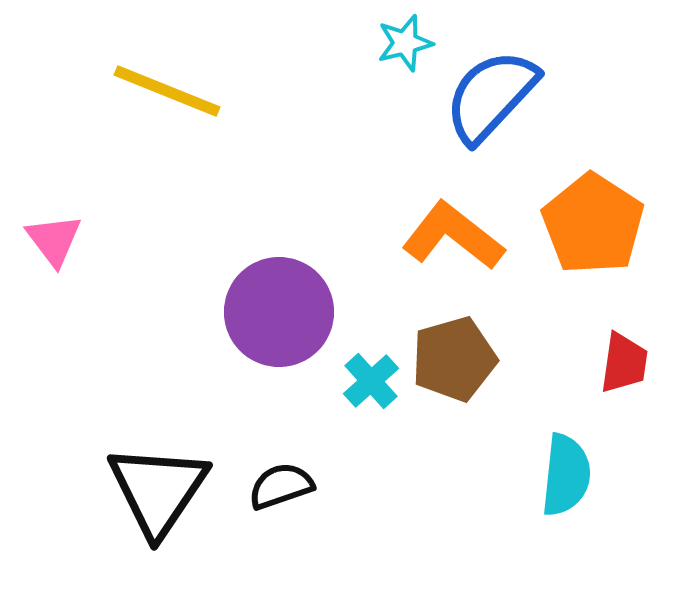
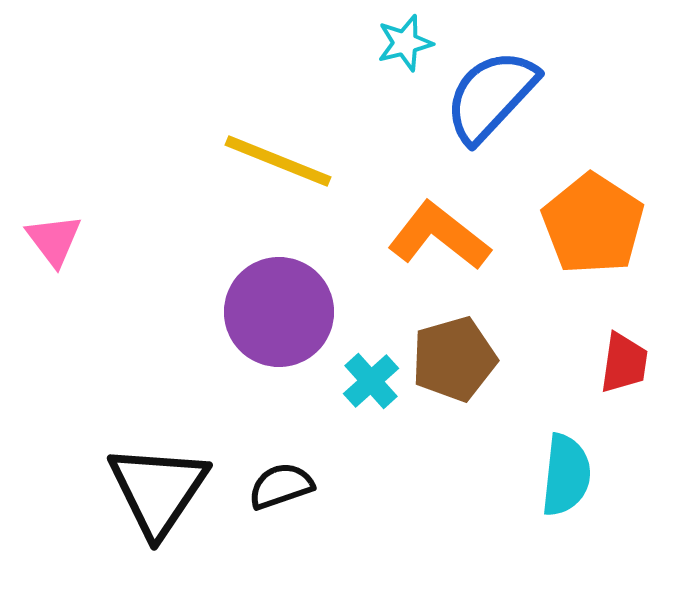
yellow line: moved 111 px right, 70 px down
orange L-shape: moved 14 px left
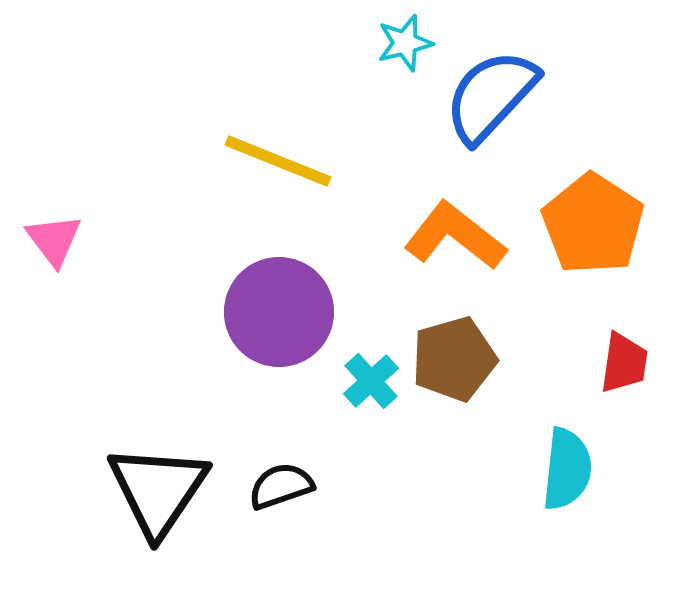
orange L-shape: moved 16 px right
cyan semicircle: moved 1 px right, 6 px up
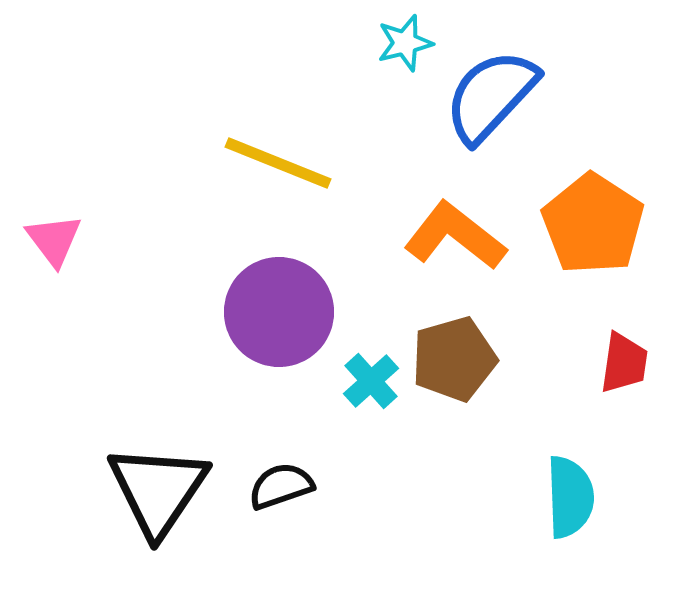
yellow line: moved 2 px down
cyan semicircle: moved 3 px right, 28 px down; rotated 8 degrees counterclockwise
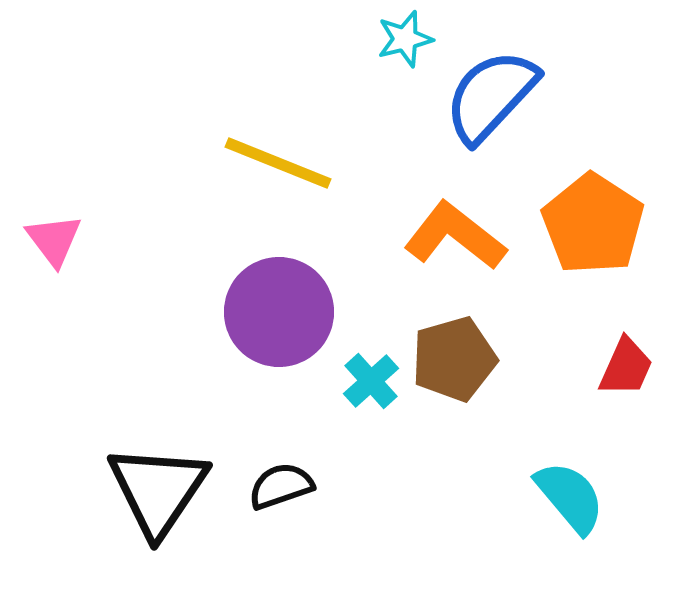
cyan star: moved 4 px up
red trapezoid: moved 2 px right, 4 px down; rotated 16 degrees clockwise
cyan semicircle: rotated 38 degrees counterclockwise
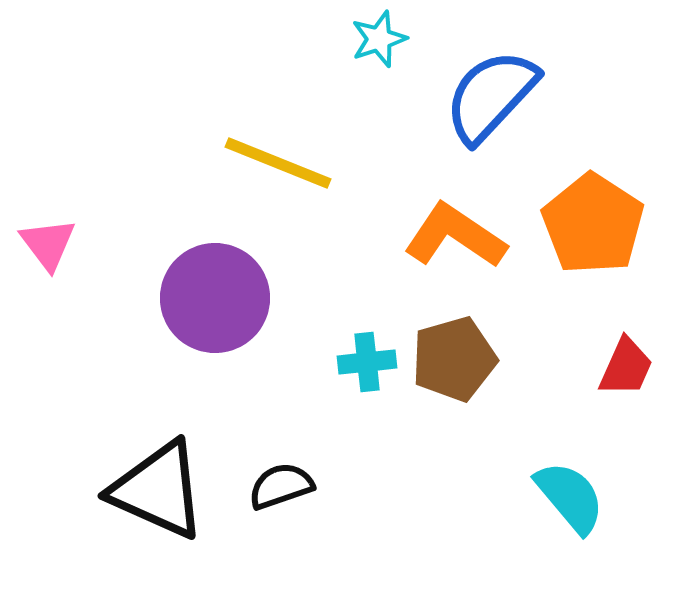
cyan star: moved 26 px left; rotated 4 degrees counterclockwise
orange L-shape: rotated 4 degrees counterclockwise
pink triangle: moved 6 px left, 4 px down
purple circle: moved 64 px left, 14 px up
cyan cross: moved 4 px left, 19 px up; rotated 36 degrees clockwise
black triangle: rotated 40 degrees counterclockwise
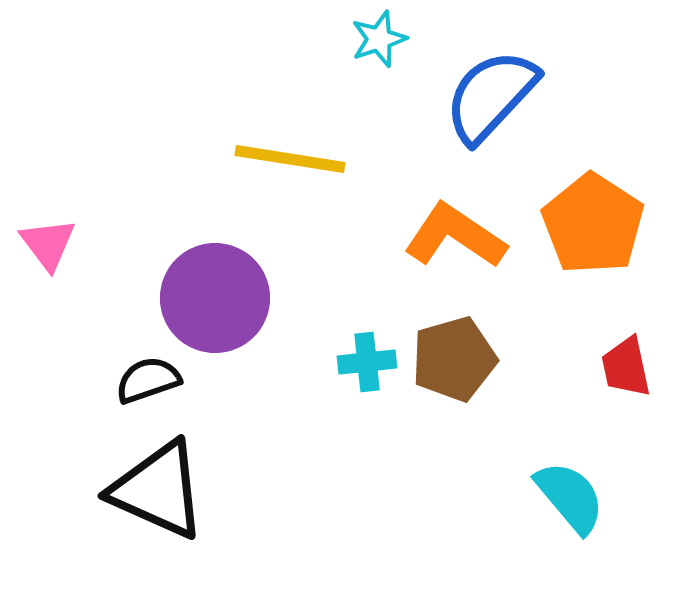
yellow line: moved 12 px right, 4 px up; rotated 13 degrees counterclockwise
red trapezoid: rotated 144 degrees clockwise
black semicircle: moved 133 px left, 106 px up
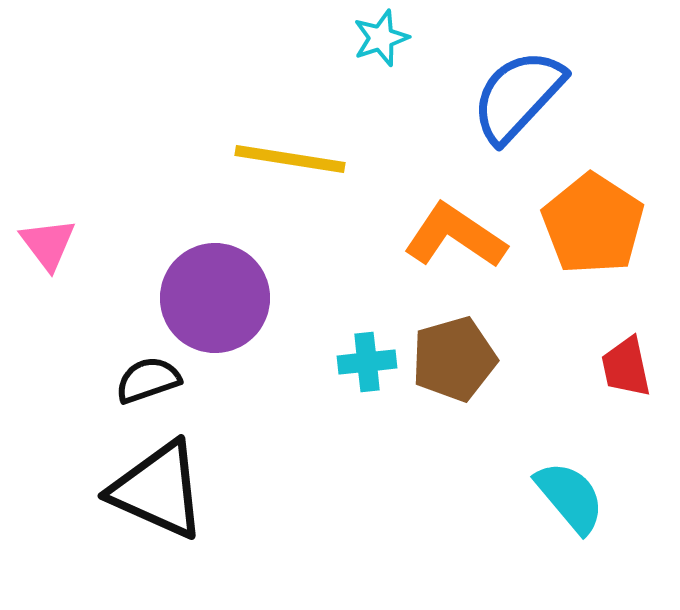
cyan star: moved 2 px right, 1 px up
blue semicircle: moved 27 px right
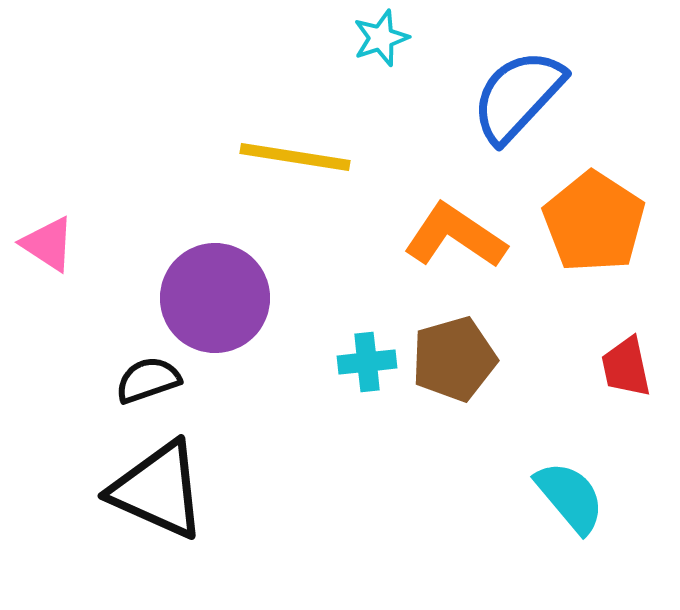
yellow line: moved 5 px right, 2 px up
orange pentagon: moved 1 px right, 2 px up
pink triangle: rotated 20 degrees counterclockwise
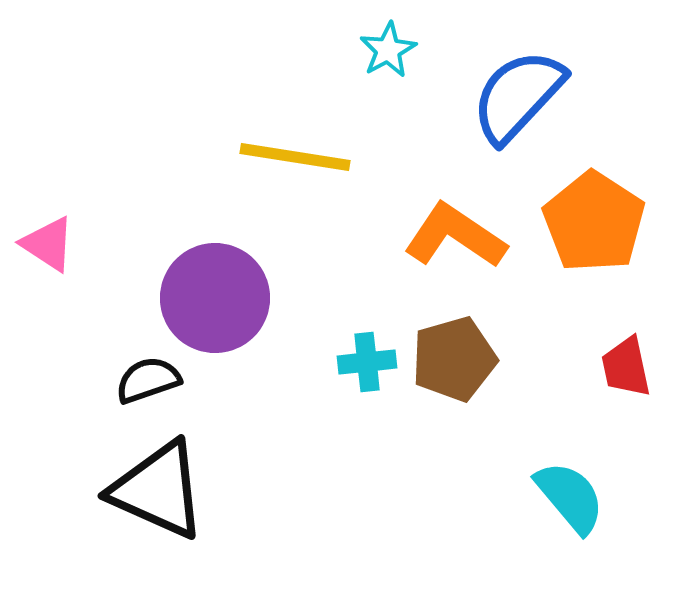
cyan star: moved 7 px right, 12 px down; rotated 10 degrees counterclockwise
